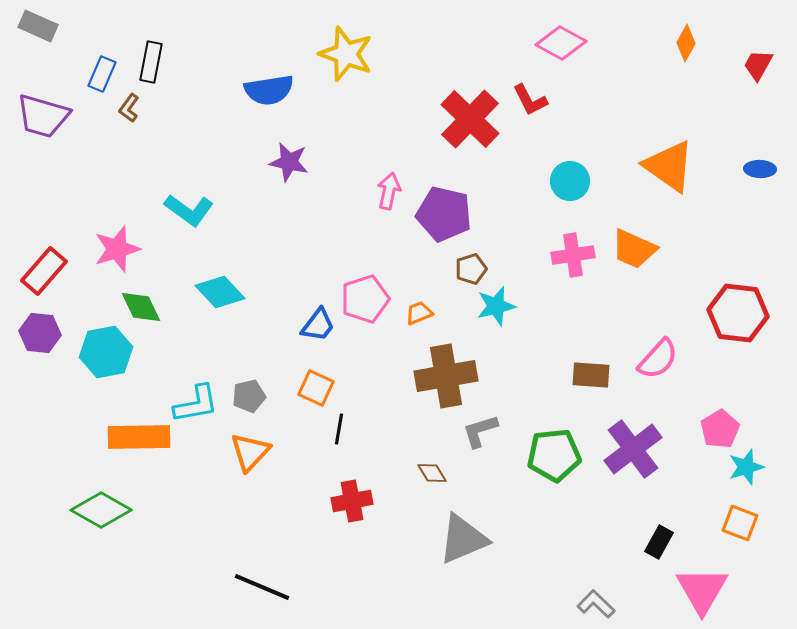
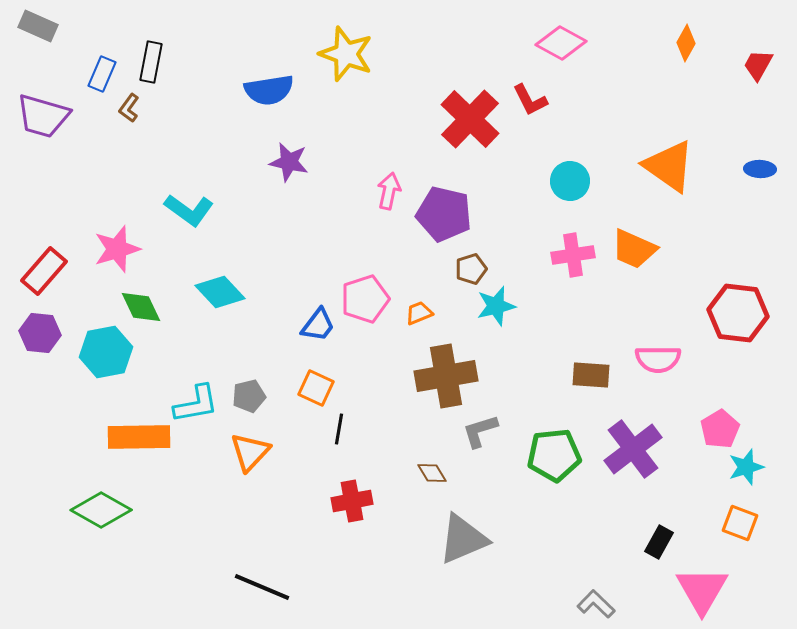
pink semicircle at (658, 359): rotated 48 degrees clockwise
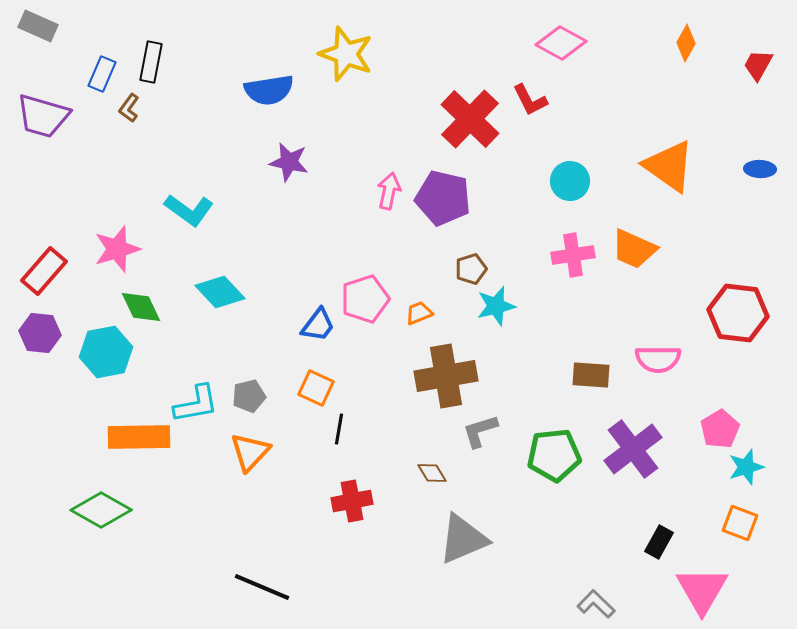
purple pentagon at (444, 214): moved 1 px left, 16 px up
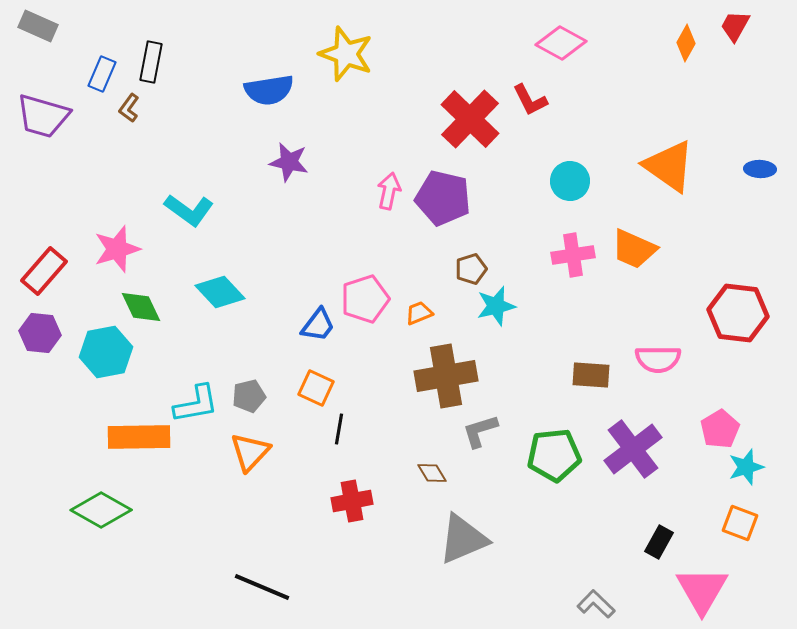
red trapezoid at (758, 65): moved 23 px left, 39 px up
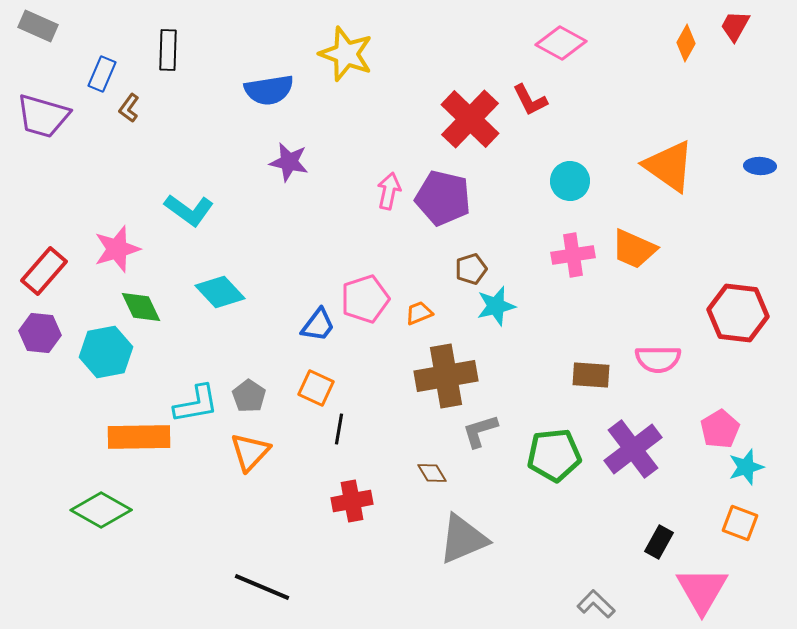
black rectangle at (151, 62): moved 17 px right, 12 px up; rotated 9 degrees counterclockwise
blue ellipse at (760, 169): moved 3 px up
gray pentagon at (249, 396): rotated 24 degrees counterclockwise
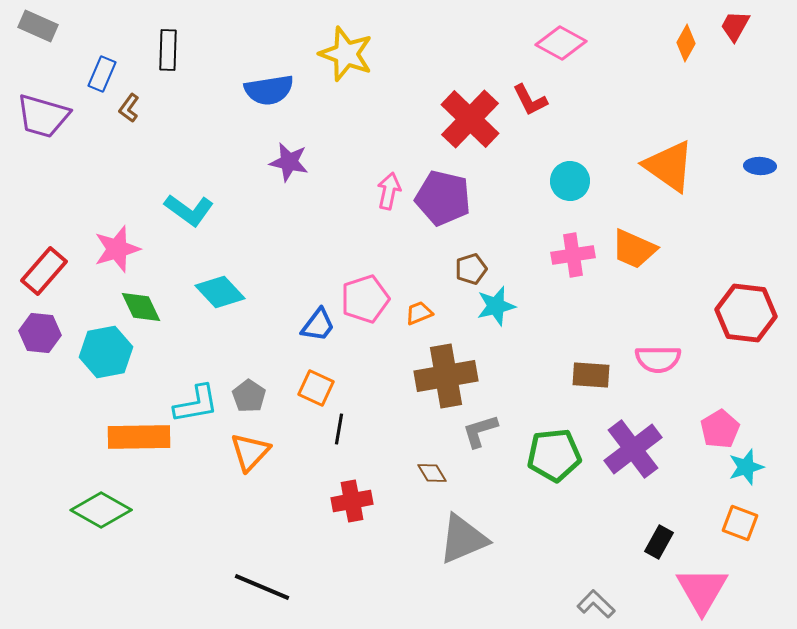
red hexagon at (738, 313): moved 8 px right
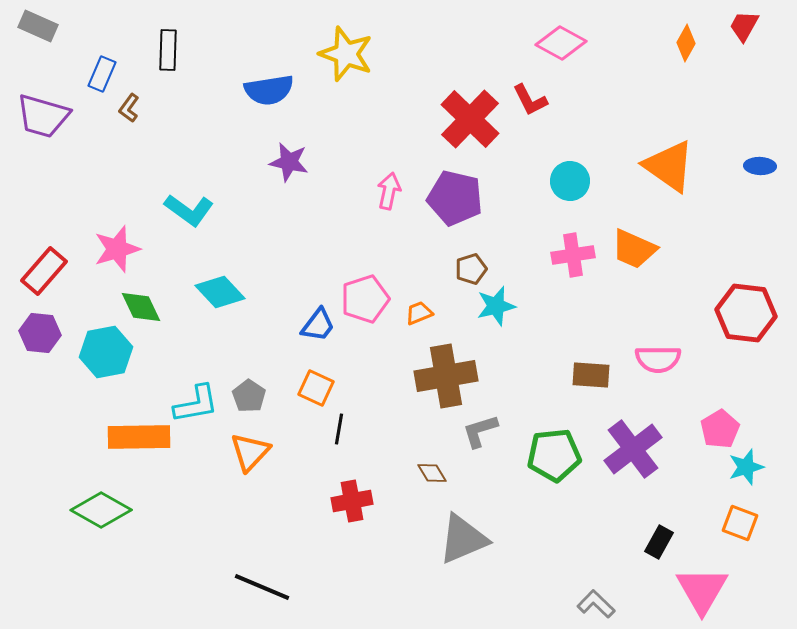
red trapezoid at (735, 26): moved 9 px right
purple pentagon at (443, 198): moved 12 px right
